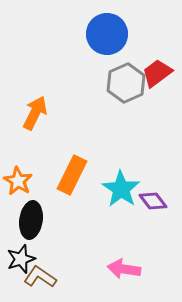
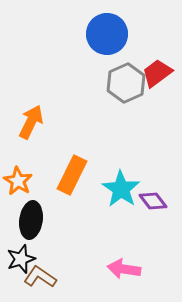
orange arrow: moved 4 px left, 9 px down
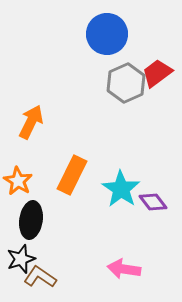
purple diamond: moved 1 px down
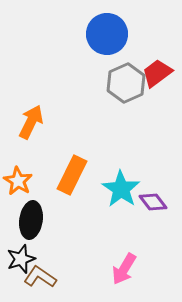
pink arrow: rotated 68 degrees counterclockwise
